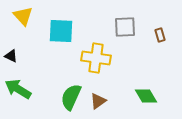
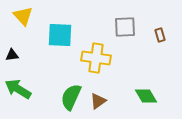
cyan square: moved 1 px left, 4 px down
black triangle: moved 1 px right, 1 px up; rotated 32 degrees counterclockwise
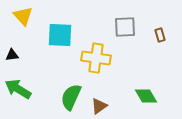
brown triangle: moved 1 px right, 5 px down
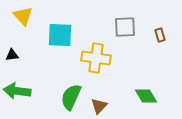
green arrow: moved 1 px left, 2 px down; rotated 24 degrees counterclockwise
brown triangle: rotated 12 degrees counterclockwise
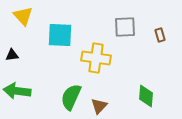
green diamond: rotated 35 degrees clockwise
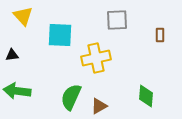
gray square: moved 8 px left, 7 px up
brown rectangle: rotated 16 degrees clockwise
yellow cross: rotated 20 degrees counterclockwise
brown triangle: rotated 18 degrees clockwise
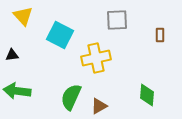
cyan square: rotated 24 degrees clockwise
green diamond: moved 1 px right, 1 px up
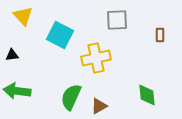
green diamond: rotated 10 degrees counterclockwise
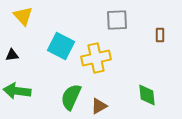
cyan square: moved 1 px right, 11 px down
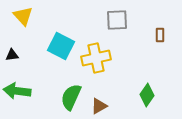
green diamond: rotated 40 degrees clockwise
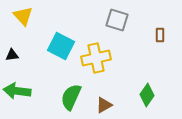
gray square: rotated 20 degrees clockwise
brown triangle: moved 5 px right, 1 px up
